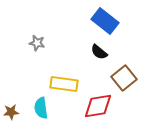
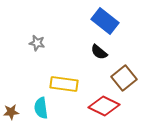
red diamond: moved 6 px right; rotated 36 degrees clockwise
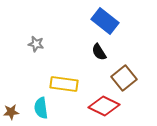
gray star: moved 1 px left, 1 px down
black semicircle: rotated 18 degrees clockwise
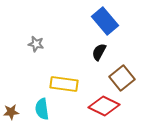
blue rectangle: rotated 12 degrees clockwise
black semicircle: rotated 60 degrees clockwise
brown square: moved 2 px left
cyan semicircle: moved 1 px right, 1 px down
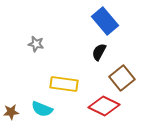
cyan semicircle: rotated 60 degrees counterclockwise
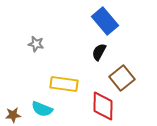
red diamond: moved 1 px left; rotated 64 degrees clockwise
brown star: moved 2 px right, 3 px down
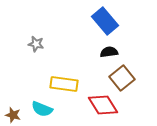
black semicircle: moved 10 px right; rotated 54 degrees clockwise
red diamond: moved 1 px up; rotated 32 degrees counterclockwise
brown star: rotated 21 degrees clockwise
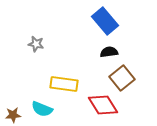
brown star: rotated 21 degrees counterclockwise
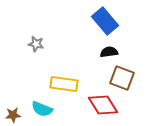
brown square: rotated 30 degrees counterclockwise
